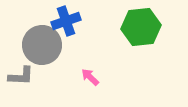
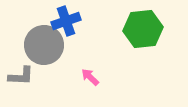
green hexagon: moved 2 px right, 2 px down
gray circle: moved 2 px right
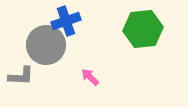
gray circle: moved 2 px right
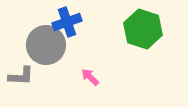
blue cross: moved 1 px right, 1 px down
green hexagon: rotated 24 degrees clockwise
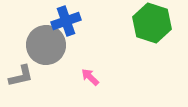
blue cross: moved 1 px left, 1 px up
green hexagon: moved 9 px right, 6 px up
gray L-shape: rotated 16 degrees counterclockwise
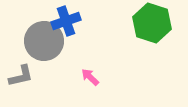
gray circle: moved 2 px left, 4 px up
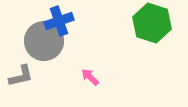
blue cross: moved 7 px left
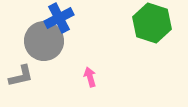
blue cross: moved 3 px up; rotated 8 degrees counterclockwise
pink arrow: rotated 30 degrees clockwise
